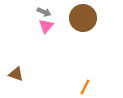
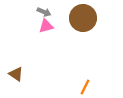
pink triangle: rotated 35 degrees clockwise
brown triangle: rotated 14 degrees clockwise
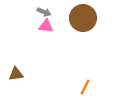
pink triangle: rotated 21 degrees clockwise
brown triangle: rotated 42 degrees counterclockwise
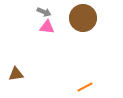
pink triangle: moved 1 px right, 1 px down
orange line: rotated 35 degrees clockwise
